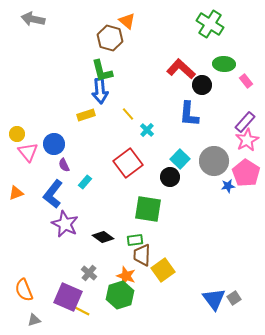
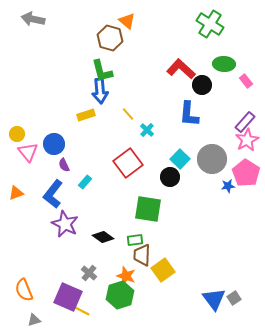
gray circle at (214, 161): moved 2 px left, 2 px up
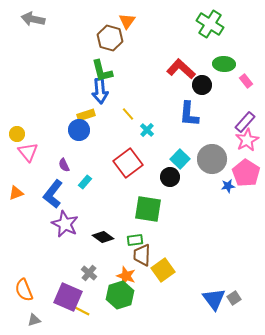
orange triangle at (127, 21): rotated 24 degrees clockwise
blue circle at (54, 144): moved 25 px right, 14 px up
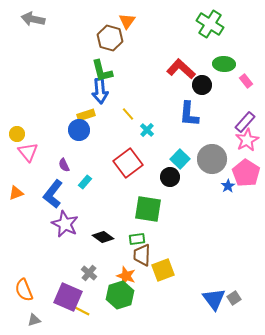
blue star at (228, 186): rotated 24 degrees counterclockwise
green rectangle at (135, 240): moved 2 px right, 1 px up
yellow square at (163, 270): rotated 15 degrees clockwise
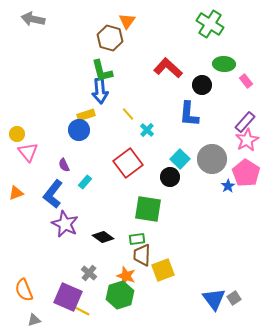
red L-shape at (181, 69): moved 13 px left, 1 px up
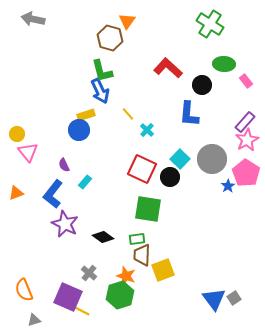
blue arrow at (100, 91): rotated 20 degrees counterclockwise
red square at (128, 163): moved 14 px right, 6 px down; rotated 28 degrees counterclockwise
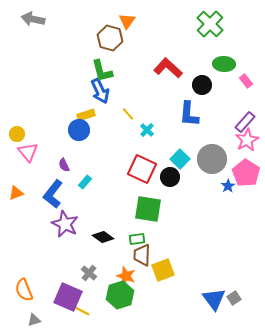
green cross at (210, 24): rotated 12 degrees clockwise
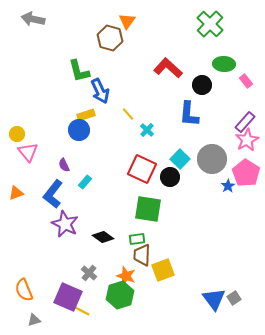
green L-shape at (102, 71): moved 23 px left
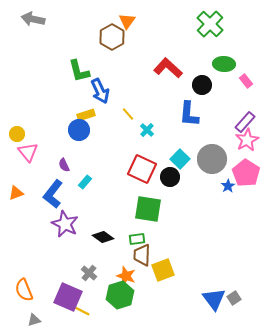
brown hexagon at (110, 38): moved 2 px right, 1 px up; rotated 15 degrees clockwise
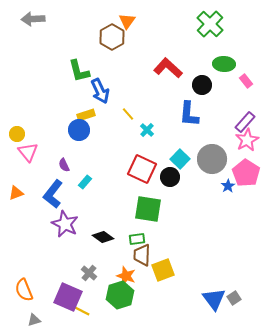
gray arrow at (33, 19): rotated 15 degrees counterclockwise
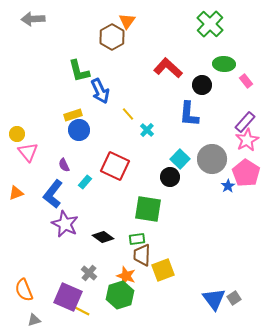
yellow rectangle at (86, 115): moved 13 px left
red square at (142, 169): moved 27 px left, 3 px up
